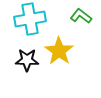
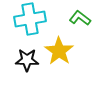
green L-shape: moved 1 px left, 2 px down
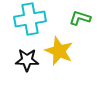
green L-shape: rotated 20 degrees counterclockwise
yellow star: rotated 12 degrees counterclockwise
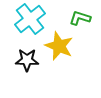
cyan cross: rotated 28 degrees counterclockwise
yellow star: moved 5 px up
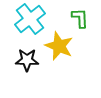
green L-shape: rotated 70 degrees clockwise
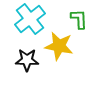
green L-shape: moved 1 px left, 1 px down
yellow star: rotated 12 degrees counterclockwise
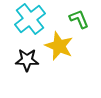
green L-shape: rotated 20 degrees counterclockwise
yellow star: rotated 12 degrees clockwise
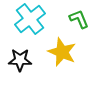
yellow star: moved 3 px right, 6 px down
black star: moved 7 px left
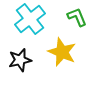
green L-shape: moved 2 px left, 2 px up
black star: rotated 15 degrees counterclockwise
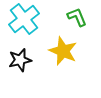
cyan cross: moved 6 px left
yellow star: moved 1 px right, 1 px up
